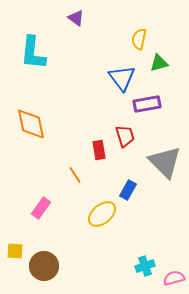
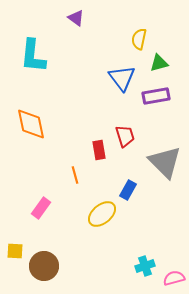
cyan L-shape: moved 3 px down
purple rectangle: moved 9 px right, 8 px up
orange line: rotated 18 degrees clockwise
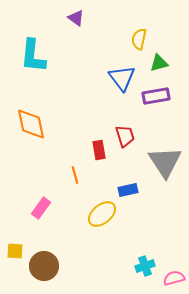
gray triangle: rotated 12 degrees clockwise
blue rectangle: rotated 48 degrees clockwise
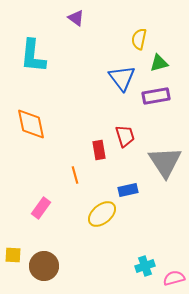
yellow square: moved 2 px left, 4 px down
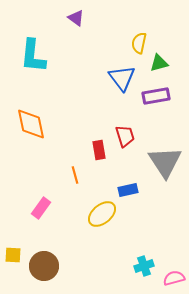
yellow semicircle: moved 4 px down
cyan cross: moved 1 px left
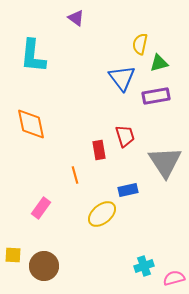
yellow semicircle: moved 1 px right, 1 px down
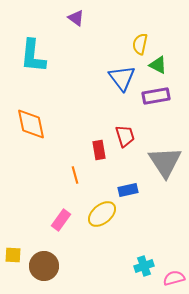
green triangle: moved 1 px left, 2 px down; rotated 42 degrees clockwise
pink rectangle: moved 20 px right, 12 px down
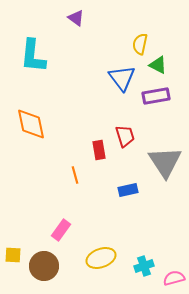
yellow ellipse: moved 1 px left, 44 px down; rotated 20 degrees clockwise
pink rectangle: moved 10 px down
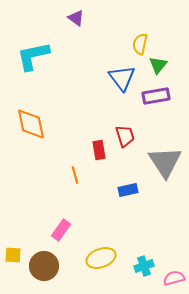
cyan L-shape: rotated 72 degrees clockwise
green triangle: rotated 42 degrees clockwise
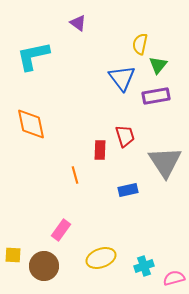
purple triangle: moved 2 px right, 5 px down
red rectangle: moved 1 px right; rotated 12 degrees clockwise
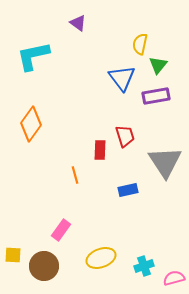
orange diamond: rotated 48 degrees clockwise
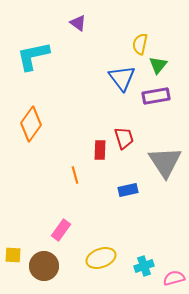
red trapezoid: moved 1 px left, 2 px down
